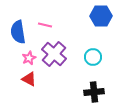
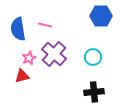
blue semicircle: moved 3 px up
red triangle: moved 7 px left, 3 px up; rotated 42 degrees counterclockwise
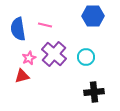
blue hexagon: moved 8 px left
cyan circle: moved 7 px left
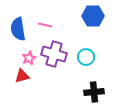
purple cross: rotated 25 degrees counterclockwise
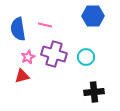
pink star: moved 1 px left, 1 px up
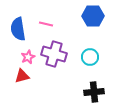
pink line: moved 1 px right, 1 px up
cyan circle: moved 4 px right
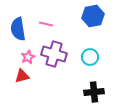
blue hexagon: rotated 10 degrees counterclockwise
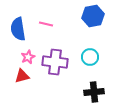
purple cross: moved 1 px right, 8 px down; rotated 10 degrees counterclockwise
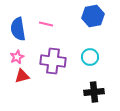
pink star: moved 11 px left
purple cross: moved 2 px left, 1 px up
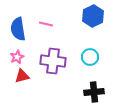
blue hexagon: rotated 15 degrees counterclockwise
